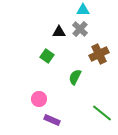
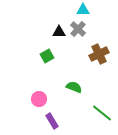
gray cross: moved 2 px left
green square: rotated 24 degrees clockwise
green semicircle: moved 1 px left, 10 px down; rotated 84 degrees clockwise
purple rectangle: moved 1 px down; rotated 35 degrees clockwise
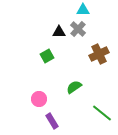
green semicircle: rotated 56 degrees counterclockwise
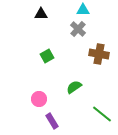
black triangle: moved 18 px left, 18 px up
brown cross: rotated 36 degrees clockwise
green line: moved 1 px down
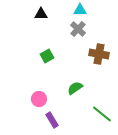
cyan triangle: moved 3 px left
green semicircle: moved 1 px right, 1 px down
purple rectangle: moved 1 px up
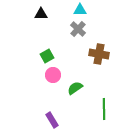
pink circle: moved 14 px right, 24 px up
green line: moved 2 px right, 5 px up; rotated 50 degrees clockwise
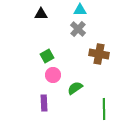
purple rectangle: moved 8 px left, 17 px up; rotated 28 degrees clockwise
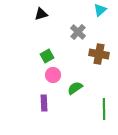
cyan triangle: moved 20 px right; rotated 40 degrees counterclockwise
black triangle: rotated 16 degrees counterclockwise
gray cross: moved 3 px down
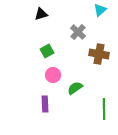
green square: moved 5 px up
purple rectangle: moved 1 px right, 1 px down
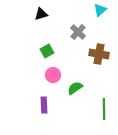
purple rectangle: moved 1 px left, 1 px down
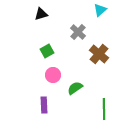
brown cross: rotated 30 degrees clockwise
